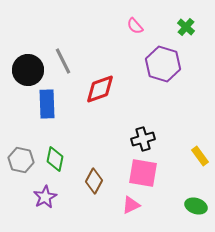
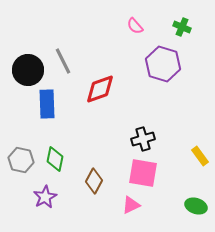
green cross: moved 4 px left; rotated 18 degrees counterclockwise
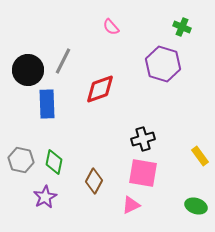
pink semicircle: moved 24 px left, 1 px down
gray line: rotated 52 degrees clockwise
green diamond: moved 1 px left, 3 px down
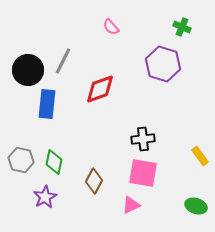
blue rectangle: rotated 8 degrees clockwise
black cross: rotated 10 degrees clockwise
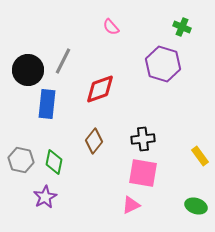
brown diamond: moved 40 px up; rotated 10 degrees clockwise
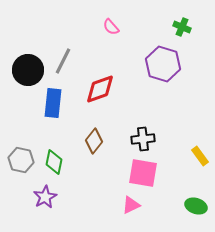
blue rectangle: moved 6 px right, 1 px up
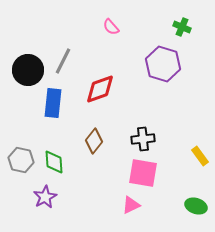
green diamond: rotated 15 degrees counterclockwise
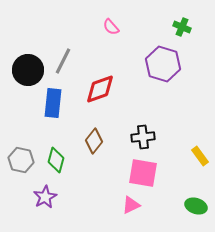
black cross: moved 2 px up
green diamond: moved 2 px right, 2 px up; rotated 20 degrees clockwise
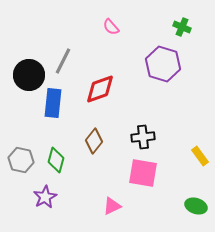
black circle: moved 1 px right, 5 px down
pink triangle: moved 19 px left, 1 px down
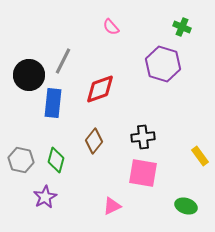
green ellipse: moved 10 px left
